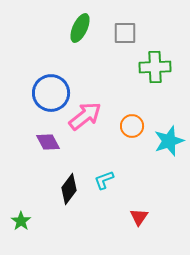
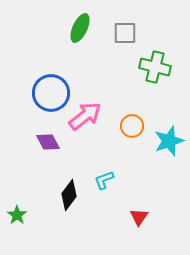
green cross: rotated 16 degrees clockwise
black diamond: moved 6 px down
green star: moved 4 px left, 6 px up
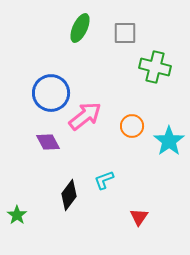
cyan star: rotated 16 degrees counterclockwise
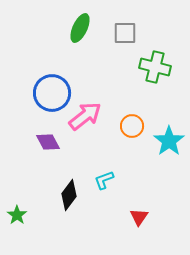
blue circle: moved 1 px right
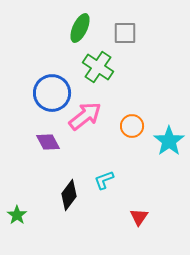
green cross: moved 57 px left; rotated 20 degrees clockwise
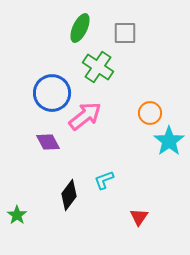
orange circle: moved 18 px right, 13 px up
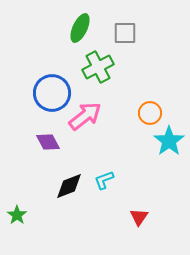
green cross: rotated 28 degrees clockwise
black diamond: moved 9 px up; rotated 32 degrees clockwise
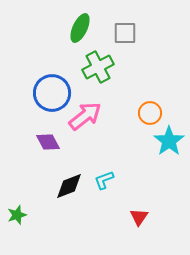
green star: rotated 18 degrees clockwise
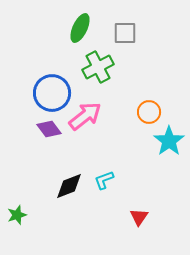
orange circle: moved 1 px left, 1 px up
purple diamond: moved 1 px right, 13 px up; rotated 10 degrees counterclockwise
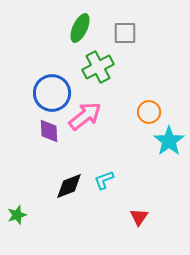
purple diamond: moved 2 px down; rotated 35 degrees clockwise
